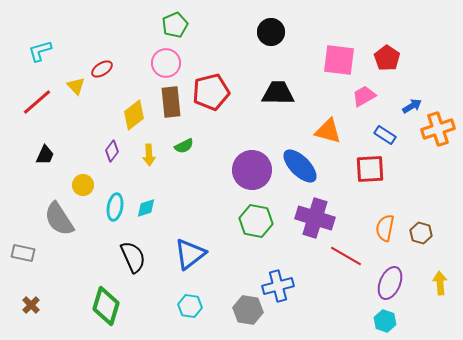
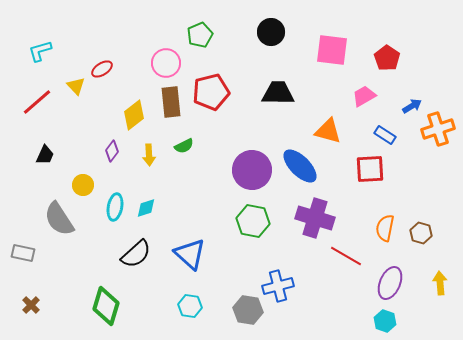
green pentagon at (175, 25): moved 25 px right, 10 px down
pink square at (339, 60): moved 7 px left, 10 px up
green hexagon at (256, 221): moved 3 px left
blue triangle at (190, 254): rotated 40 degrees counterclockwise
black semicircle at (133, 257): moved 3 px right, 3 px up; rotated 72 degrees clockwise
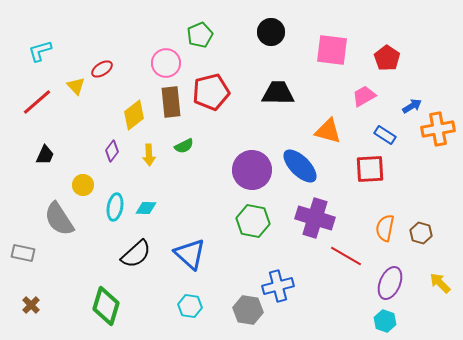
orange cross at (438, 129): rotated 8 degrees clockwise
cyan diamond at (146, 208): rotated 20 degrees clockwise
yellow arrow at (440, 283): rotated 40 degrees counterclockwise
